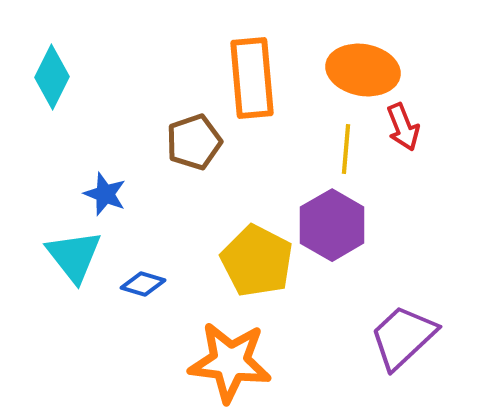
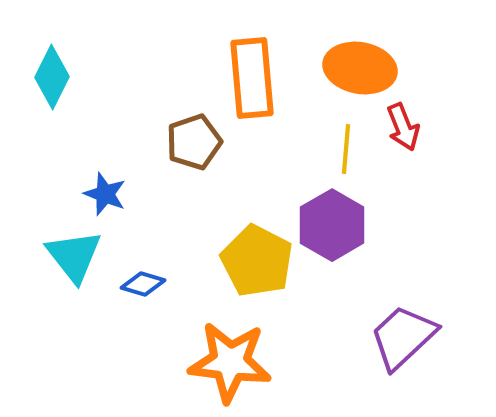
orange ellipse: moved 3 px left, 2 px up
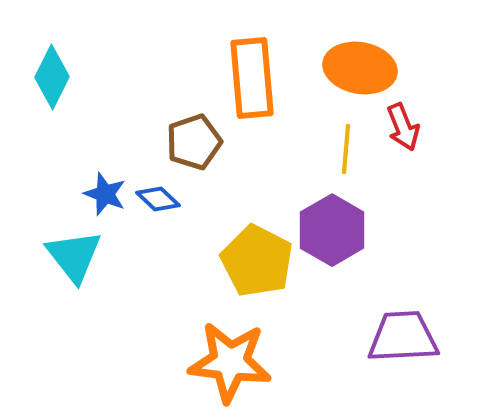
purple hexagon: moved 5 px down
blue diamond: moved 15 px right, 85 px up; rotated 27 degrees clockwise
purple trapezoid: rotated 40 degrees clockwise
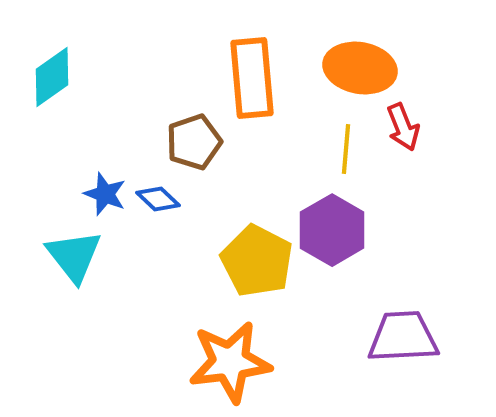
cyan diamond: rotated 28 degrees clockwise
orange star: rotated 14 degrees counterclockwise
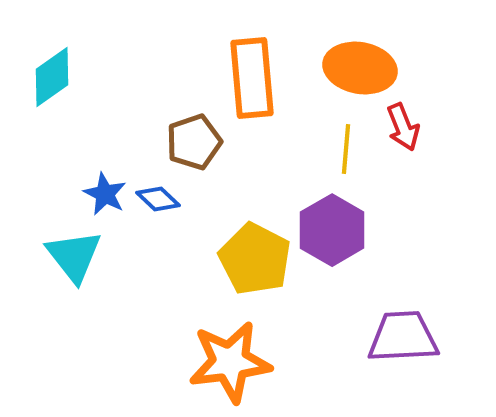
blue star: rotated 6 degrees clockwise
yellow pentagon: moved 2 px left, 2 px up
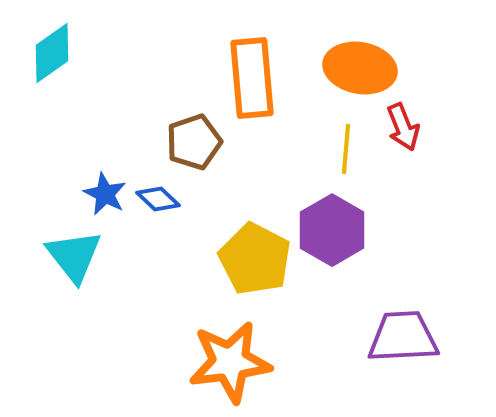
cyan diamond: moved 24 px up
